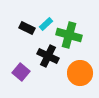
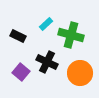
black rectangle: moved 9 px left, 8 px down
green cross: moved 2 px right
black cross: moved 1 px left, 6 px down
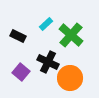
green cross: rotated 25 degrees clockwise
black cross: moved 1 px right
orange circle: moved 10 px left, 5 px down
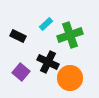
green cross: moved 1 px left; rotated 30 degrees clockwise
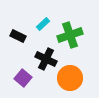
cyan rectangle: moved 3 px left
black cross: moved 2 px left, 3 px up
purple square: moved 2 px right, 6 px down
